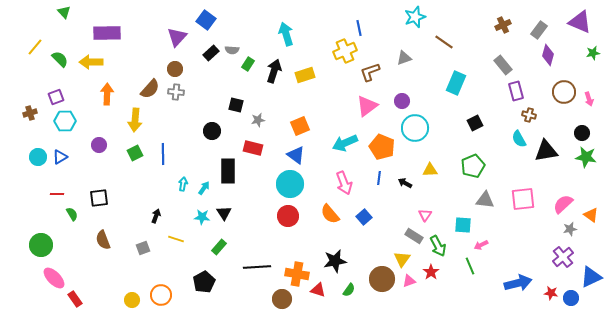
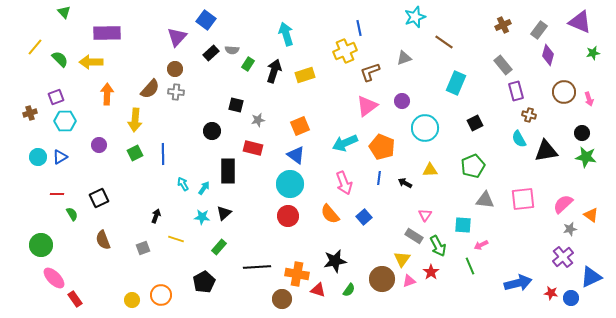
cyan circle at (415, 128): moved 10 px right
cyan arrow at (183, 184): rotated 40 degrees counterclockwise
black square at (99, 198): rotated 18 degrees counterclockwise
black triangle at (224, 213): rotated 21 degrees clockwise
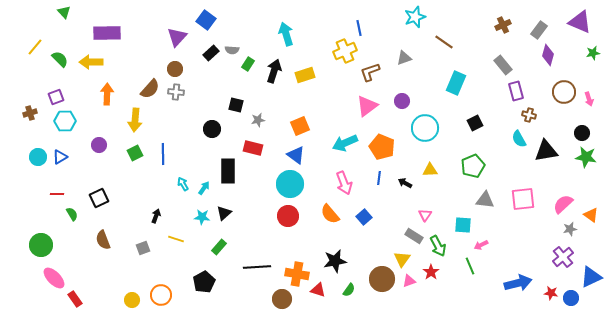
black circle at (212, 131): moved 2 px up
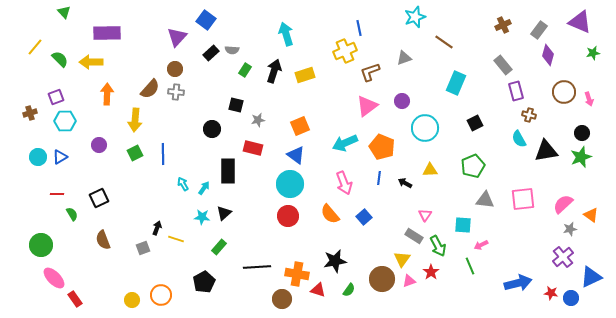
green rectangle at (248, 64): moved 3 px left, 6 px down
green star at (586, 157): moved 5 px left; rotated 30 degrees counterclockwise
black arrow at (156, 216): moved 1 px right, 12 px down
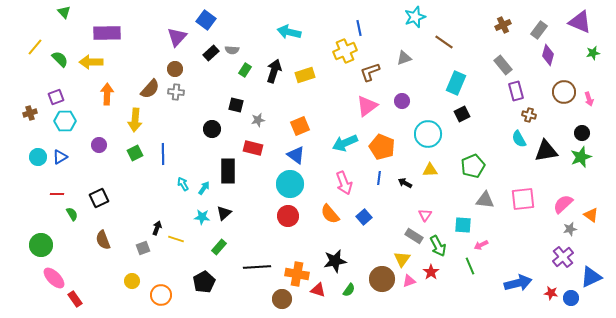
cyan arrow at (286, 34): moved 3 px right, 2 px up; rotated 60 degrees counterclockwise
black square at (475, 123): moved 13 px left, 9 px up
cyan circle at (425, 128): moved 3 px right, 6 px down
yellow circle at (132, 300): moved 19 px up
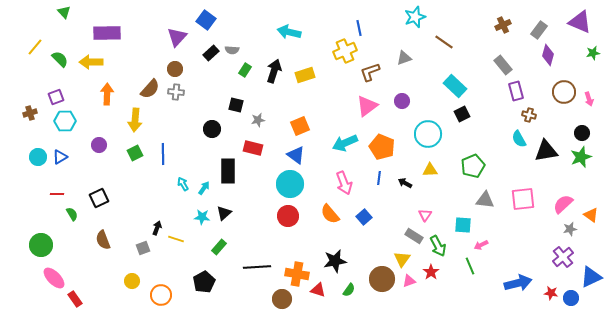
cyan rectangle at (456, 83): moved 1 px left, 3 px down; rotated 70 degrees counterclockwise
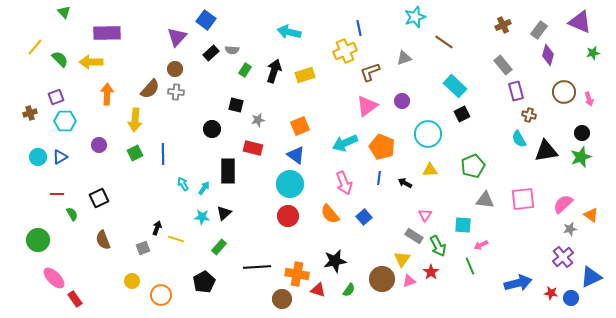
green circle at (41, 245): moved 3 px left, 5 px up
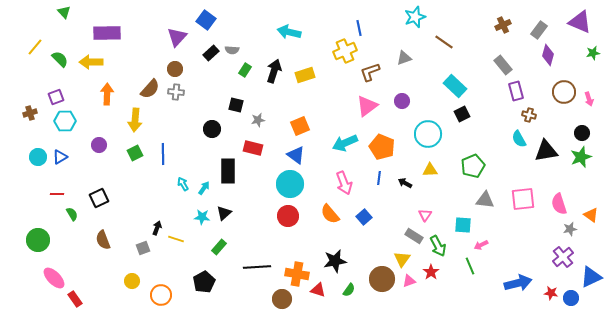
pink semicircle at (563, 204): moved 4 px left; rotated 65 degrees counterclockwise
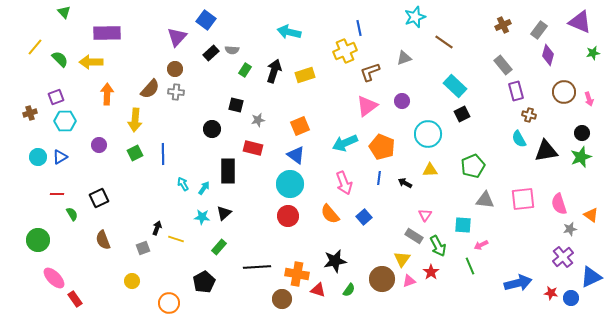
orange circle at (161, 295): moved 8 px right, 8 px down
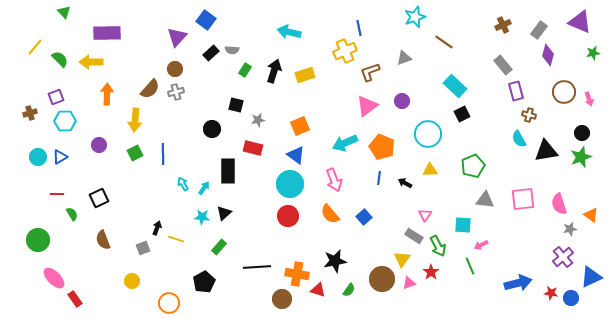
gray cross at (176, 92): rotated 21 degrees counterclockwise
pink arrow at (344, 183): moved 10 px left, 3 px up
pink triangle at (409, 281): moved 2 px down
